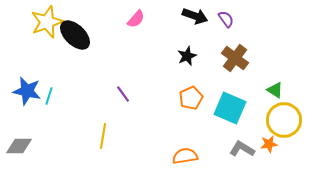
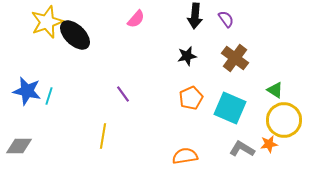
black arrow: rotated 75 degrees clockwise
black star: rotated 12 degrees clockwise
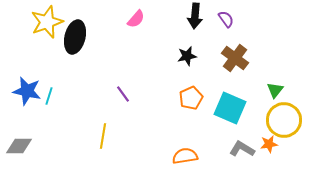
black ellipse: moved 2 px down; rotated 60 degrees clockwise
green triangle: rotated 36 degrees clockwise
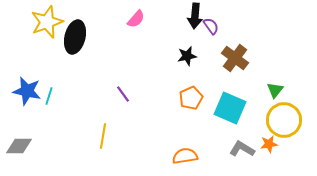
purple semicircle: moved 15 px left, 7 px down
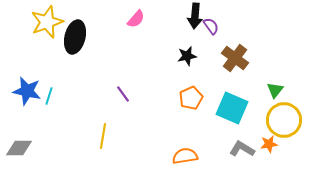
cyan square: moved 2 px right
gray diamond: moved 2 px down
